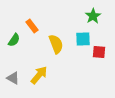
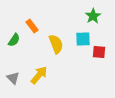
gray triangle: rotated 16 degrees clockwise
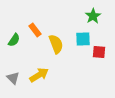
orange rectangle: moved 3 px right, 4 px down
yellow arrow: rotated 18 degrees clockwise
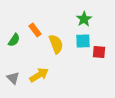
green star: moved 9 px left, 3 px down
cyan square: moved 2 px down
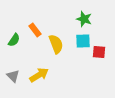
green star: rotated 21 degrees counterclockwise
gray triangle: moved 2 px up
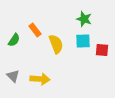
red square: moved 3 px right, 2 px up
yellow arrow: moved 1 px right, 4 px down; rotated 36 degrees clockwise
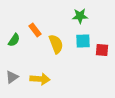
green star: moved 4 px left, 3 px up; rotated 21 degrees counterclockwise
gray triangle: moved 1 px left, 1 px down; rotated 40 degrees clockwise
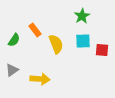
green star: moved 2 px right; rotated 28 degrees counterclockwise
gray triangle: moved 7 px up
